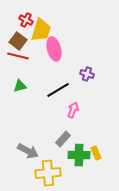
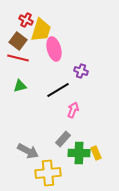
red line: moved 2 px down
purple cross: moved 6 px left, 3 px up
green cross: moved 2 px up
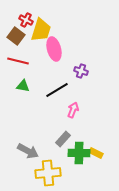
brown square: moved 2 px left, 5 px up
red line: moved 3 px down
green triangle: moved 3 px right; rotated 24 degrees clockwise
black line: moved 1 px left
yellow rectangle: rotated 40 degrees counterclockwise
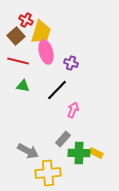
yellow trapezoid: moved 2 px down
brown square: rotated 12 degrees clockwise
pink ellipse: moved 8 px left, 3 px down
purple cross: moved 10 px left, 8 px up
black line: rotated 15 degrees counterclockwise
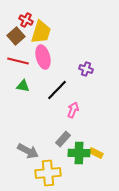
pink ellipse: moved 3 px left, 5 px down
purple cross: moved 15 px right, 6 px down
